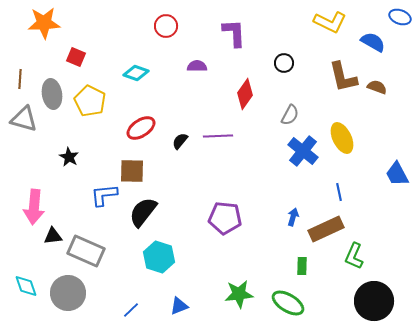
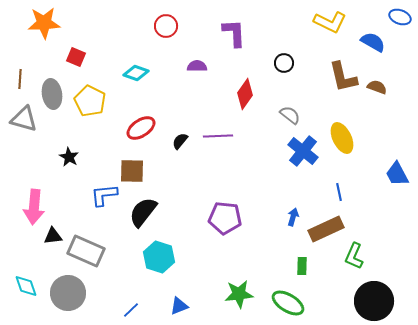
gray semicircle at (290, 115): rotated 80 degrees counterclockwise
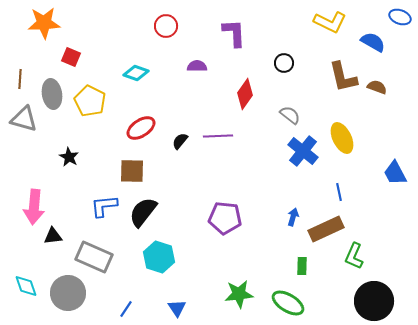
red square at (76, 57): moved 5 px left
blue trapezoid at (397, 174): moved 2 px left, 1 px up
blue L-shape at (104, 195): moved 11 px down
gray rectangle at (86, 251): moved 8 px right, 6 px down
blue triangle at (179, 306): moved 2 px left, 2 px down; rotated 42 degrees counterclockwise
blue line at (131, 310): moved 5 px left, 1 px up; rotated 12 degrees counterclockwise
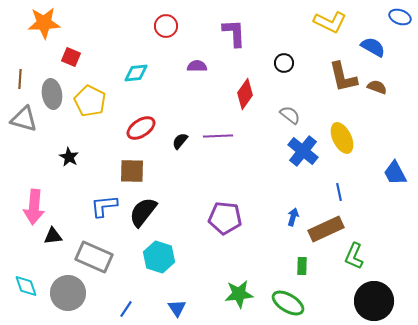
blue semicircle at (373, 42): moved 5 px down
cyan diamond at (136, 73): rotated 25 degrees counterclockwise
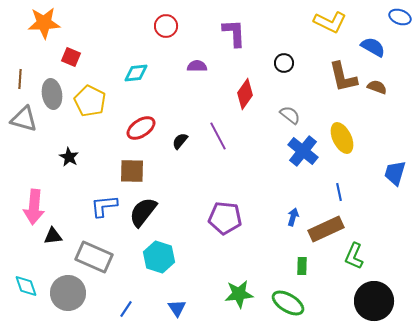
purple line at (218, 136): rotated 64 degrees clockwise
blue trapezoid at (395, 173): rotated 44 degrees clockwise
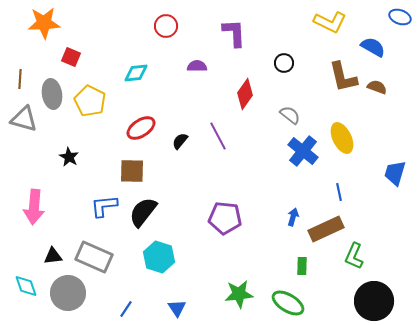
black triangle at (53, 236): moved 20 px down
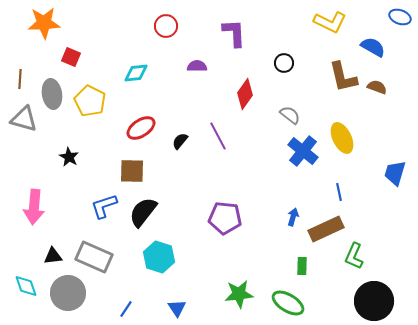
blue L-shape at (104, 206): rotated 12 degrees counterclockwise
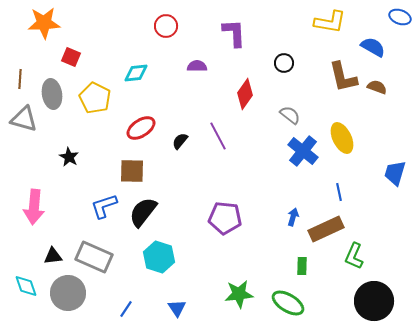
yellow L-shape at (330, 22): rotated 16 degrees counterclockwise
yellow pentagon at (90, 101): moved 5 px right, 3 px up
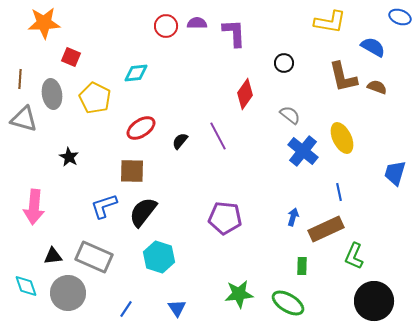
purple semicircle at (197, 66): moved 43 px up
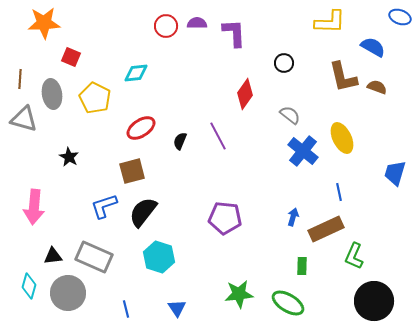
yellow L-shape at (330, 22): rotated 8 degrees counterclockwise
black semicircle at (180, 141): rotated 18 degrees counterclockwise
brown square at (132, 171): rotated 16 degrees counterclockwise
cyan diamond at (26, 286): moved 3 px right; rotated 35 degrees clockwise
blue line at (126, 309): rotated 48 degrees counterclockwise
